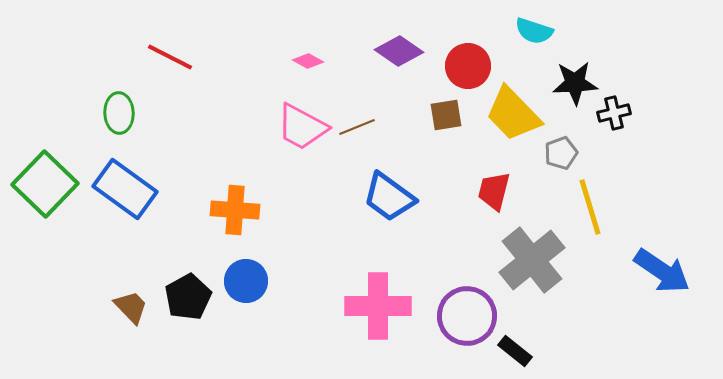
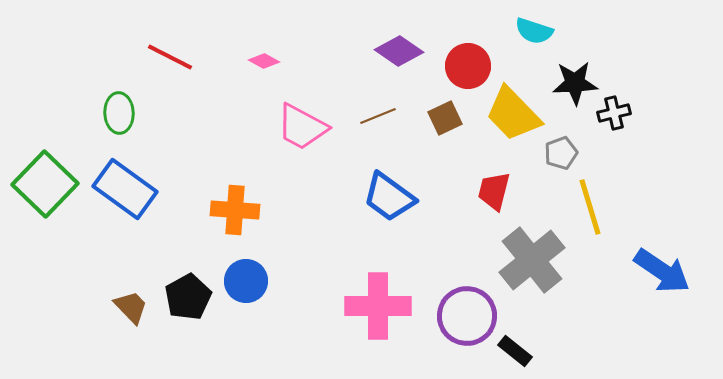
pink diamond: moved 44 px left
brown square: moved 1 px left, 3 px down; rotated 16 degrees counterclockwise
brown line: moved 21 px right, 11 px up
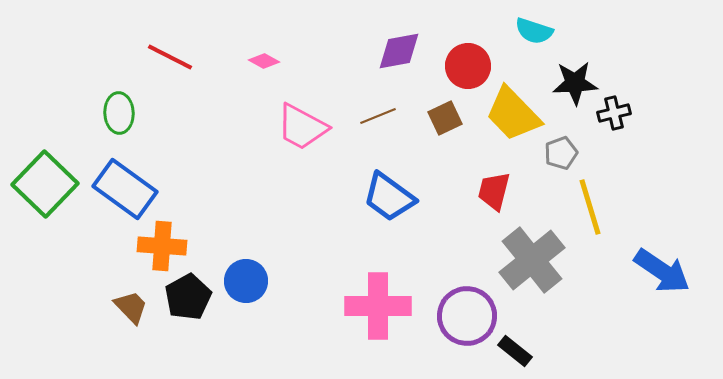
purple diamond: rotated 45 degrees counterclockwise
orange cross: moved 73 px left, 36 px down
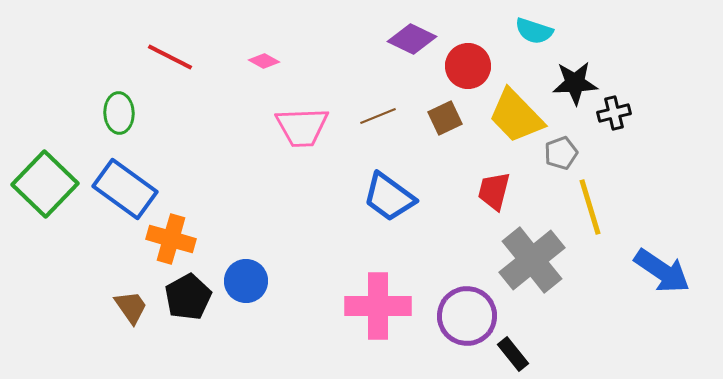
purple diamond: moved 13 px right, 12 px up; rotated 36 degrees clockwise
yellow trapezoid: moved 3 px right, 2 px down
pink trapezoid: rotated 30 degrees counterclockwise
orange cross: moved 9 px right, 7 px up; rotated 12 degrees clockwise
brown trapezoid: rotated 9 degrees clockwise
black rectangle: moved 2 px left, 3 px down; rotated 12 degrees clockwise
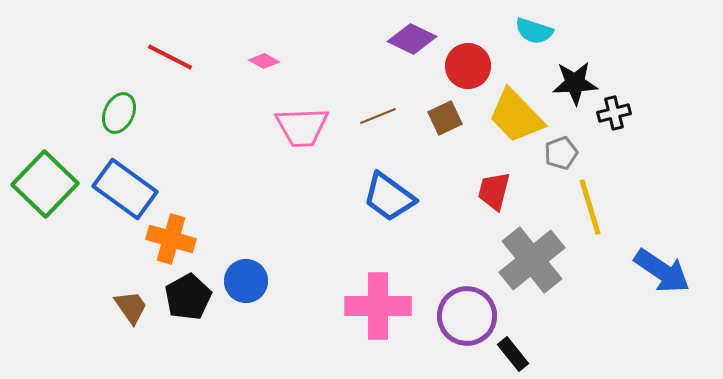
green ellipse: rotated 27 degrees clockwise
